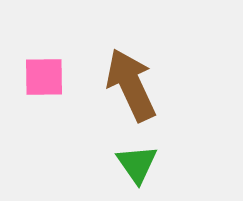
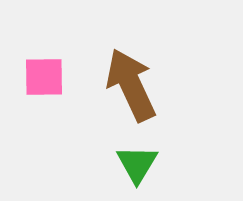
green triangle: rotated 6 degrees clockwise
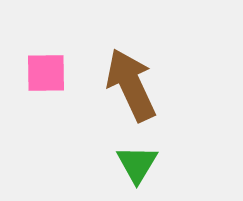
pink square: moved 2 px right, 4 px up
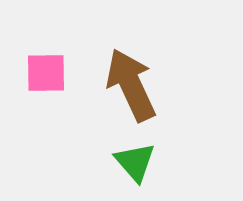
green triangle: moved 2 px left, 2 px up; rotated 12 degrees counterclockwise
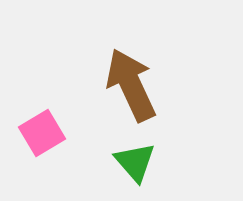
pink square: moved 4 px left, 60 px down; rotated 30 degrees counterclockwise
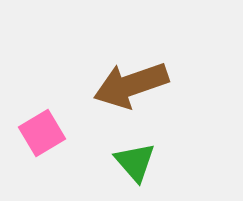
brown arrow: rotated 84 degrees counterclockwise
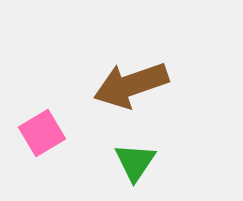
green triangle: rotated 15 degrees clockwise
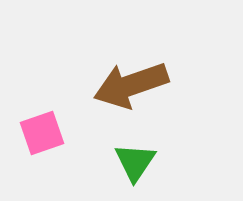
pink square: rotated 12 degrees clockwise
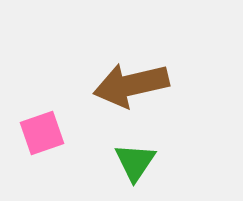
brown arrow: rotated 6 degrees clockwise
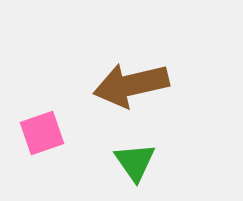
green triangle: rotated 9 degrees counterclockwise
